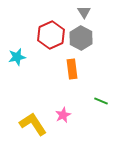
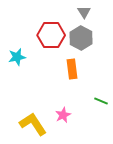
red hexagon: rotated 24 degrees clockwise
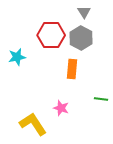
orange rectangle: rotated 12 degrees clockwise
green line: moved 2 px up; rotated 16 degrees counterclockwise
pink star: moved 2 px left, 7 px up; rotated 28 degrees counterclockwise
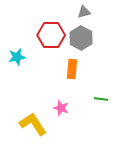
gray triangle: rotated 48 degrees clockwise
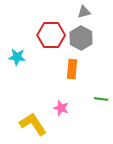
cyan star: rotated 18 degrees clockwise
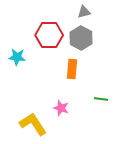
red hexagon: moved 2 px left
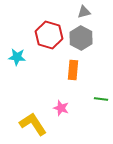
red hexagon: rotated 16 degrees clockwise
orange rectangle: moved 1 px right, 1 px down
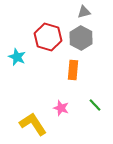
red hexagon: moved 1 px left, 2 px down
cyan star: rotated 18 degrees clockwise
green line: moved 6 px left, 6 px down; rotated 40 degrees clockwise
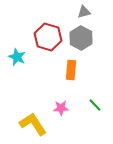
orange rectangle: moved 2 px left
pink star: rotated 21 degrees counterclockwise
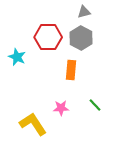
red hexagon: rotated 16 degrees counterclockwise
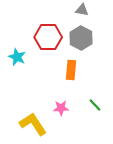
gray triangle: moved 2 px left, 2 px up; rotated 24 degrees clockwise
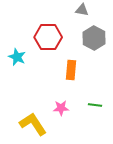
gray hexagon: moved 13 px right
green line: rotated 40 degrees counterclockwise
